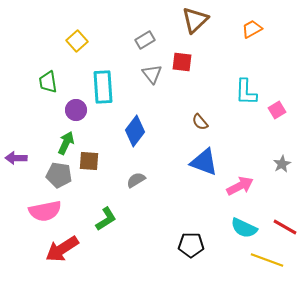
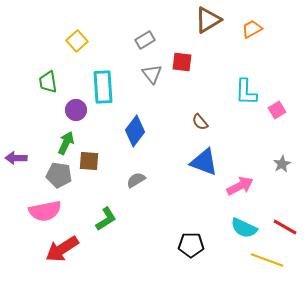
brown triangle: moved 13 px right; rotated 12 degrees clockwise
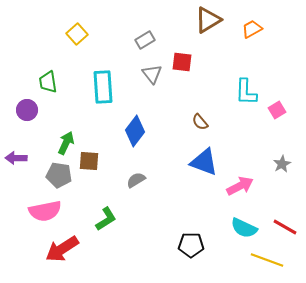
yellow square: moved 7 px up
purple circle: moved 49 px left
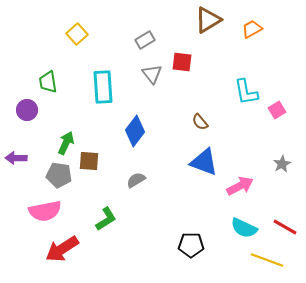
cyan L-shape: rotated 12 degrees counterclockwise
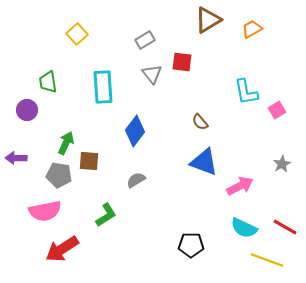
green L-shape: moved 4 px up
